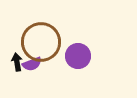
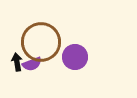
purple circle: moved 3 px left, 1 px down
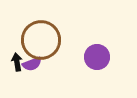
brown circle: moved 2 px up
purple circle: moved 22 px right
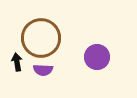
brown circle: moved 2 px up
purple semicircle: moved 11 px right, 6 px down; rotated 24 degrees clockwise
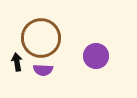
purple circle: moved 1 px left, 1 px up
